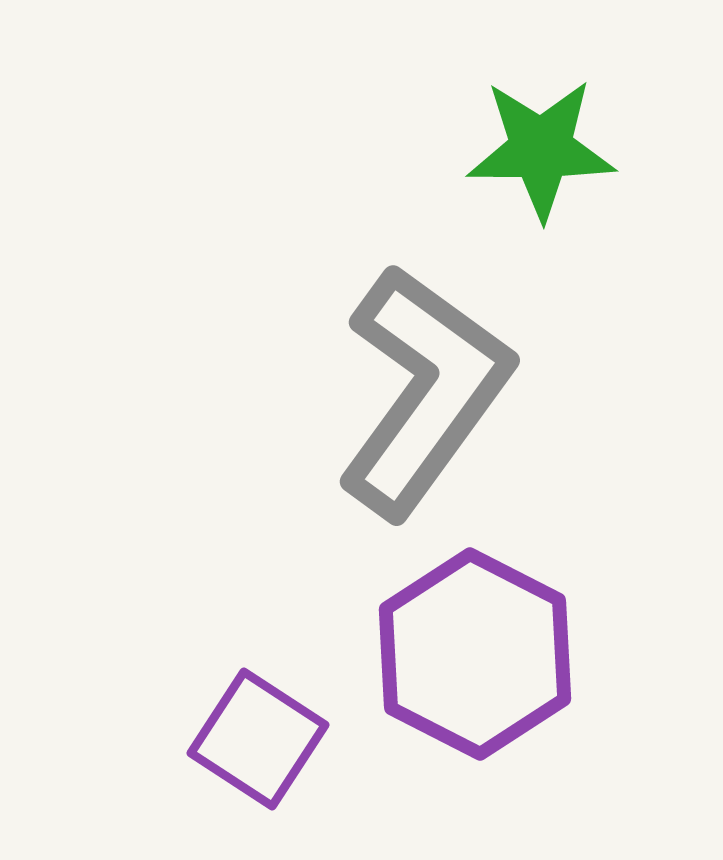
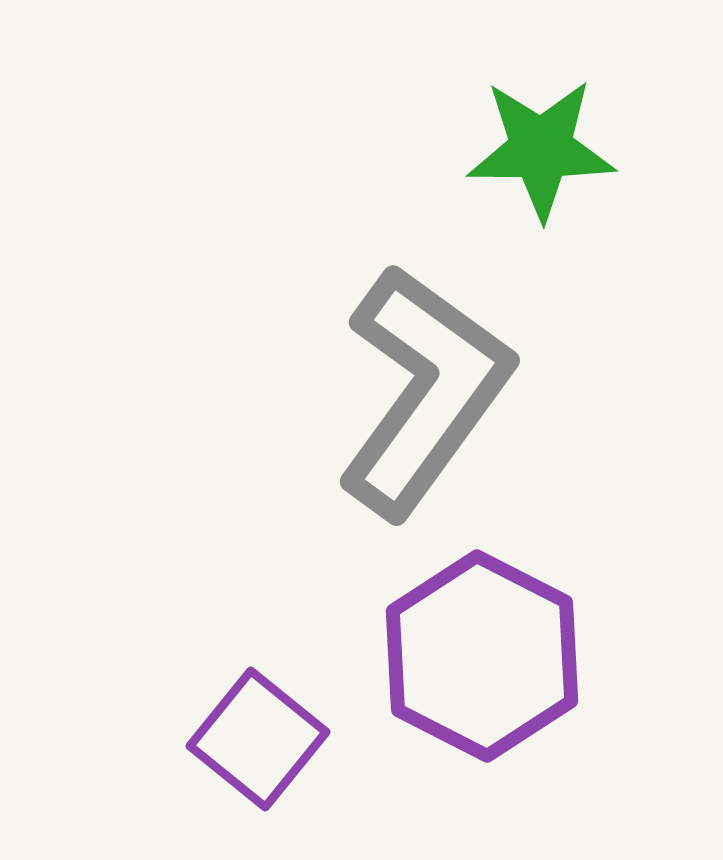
purple hexagon: moved 7 px right, 2 px down
purple square: rotated 6 degrees clockwise
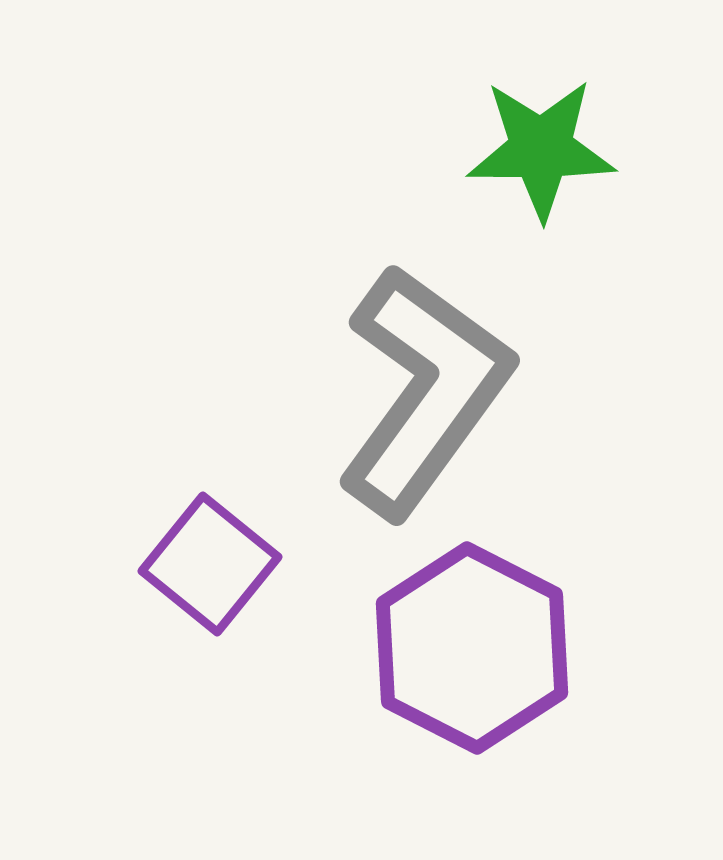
purple hexagon: moved 10 px left, 8 px up
purple square: moved 48 px left, 175 px up
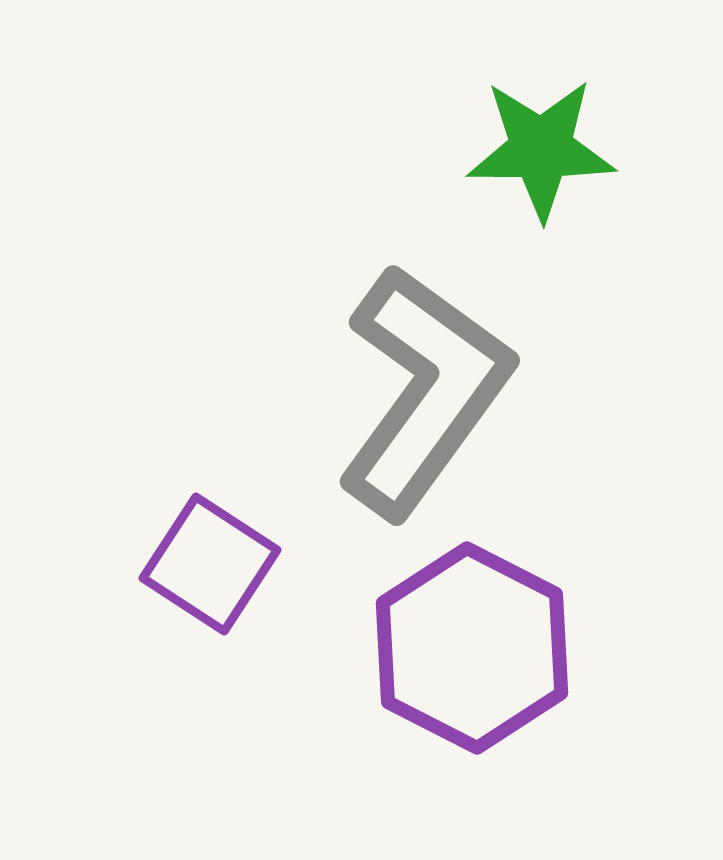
purple square: rotated 6 degrees counterclockwise
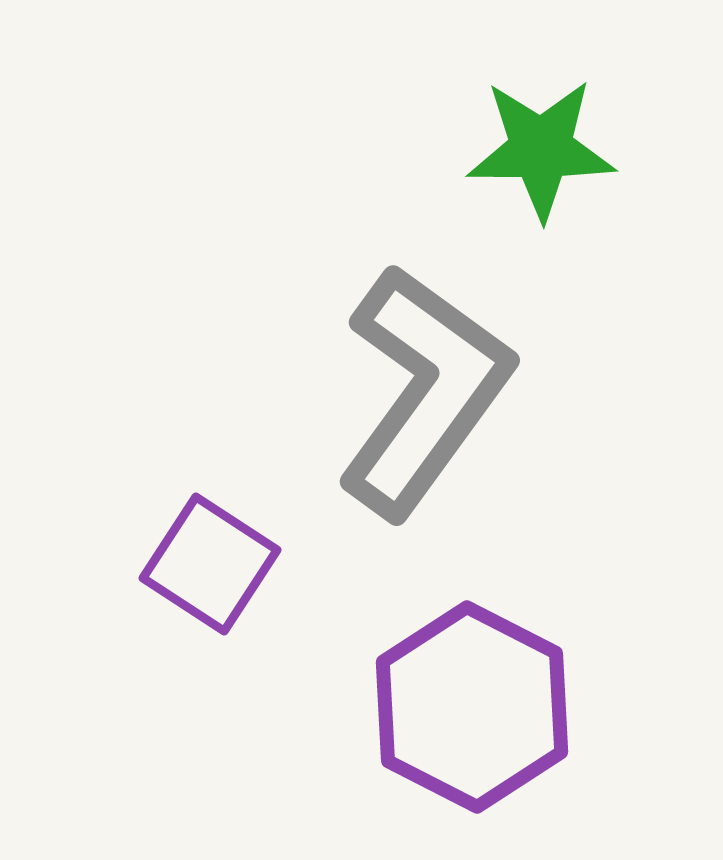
purple hexagon: moved 59 px down
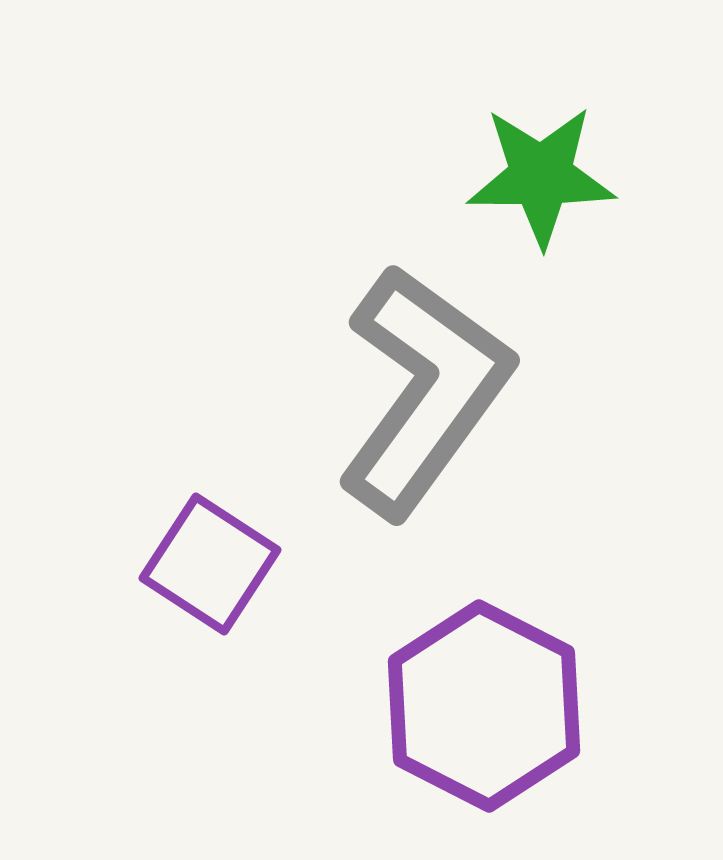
green star: moved 27 px down
purple hexagon: moved 12 px right, 1 px up
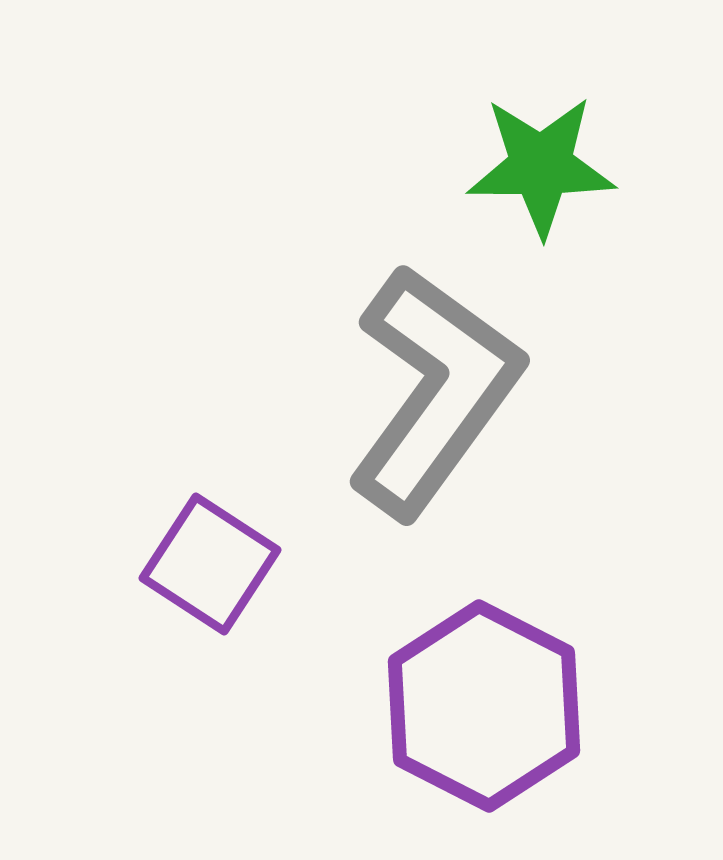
green star: moved 10 px up
gray L-shape: moved 10 px right
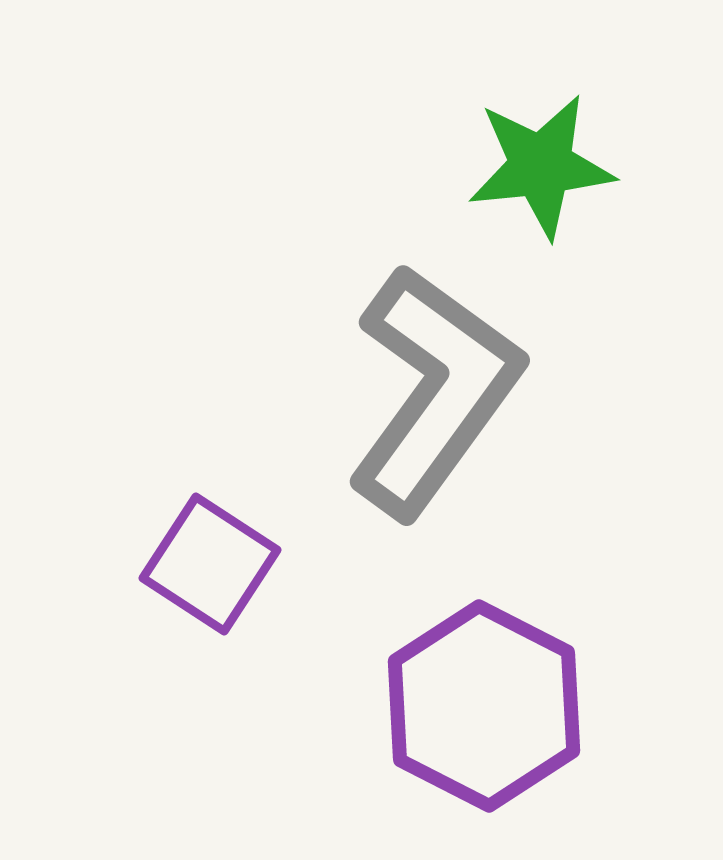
green star: rotated 6 degrees counterclockwise
